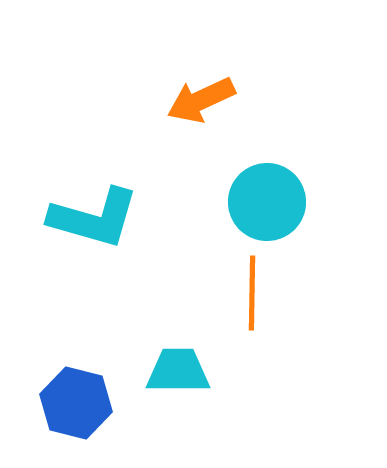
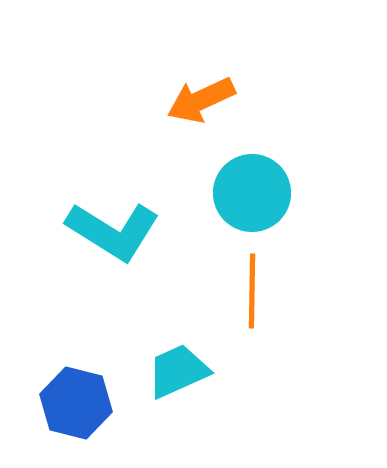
cyan circle: moved 15 px left, 9 px up
cyan L-shape: moved 19 px right, 13 px down; rotated 16 degrees clockwise
orange line: moved 2 px up
cyan trapezoid: rotated 24 degrees counterclockwise
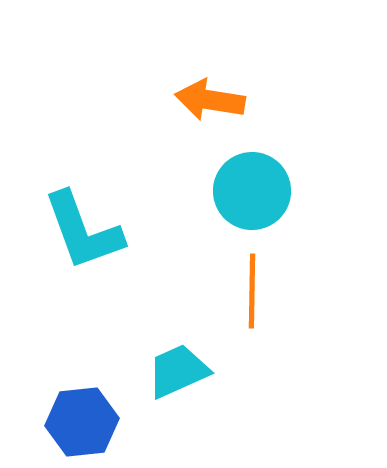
orange arrow: moved 9 px right; rotated 34 degrees clockwise
cyan circle: moved 2 px up
cyan L-shape: moved 30 px left; rotated 38 degrees clockwise
blue hexagon: moved 6 px right, 19 px down; rotated 20 degrees counterclockwise
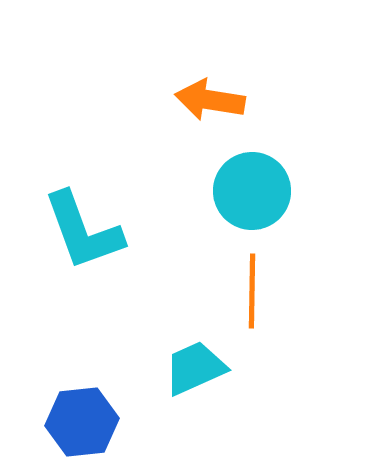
cyan trapezoid: moved 17 px right, 3 px up
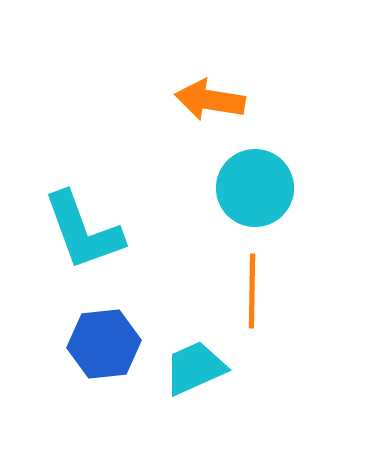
cyan circle: moved 3 px right, 3 px up
blue hexagon: moved 22 px right, 78 px up
